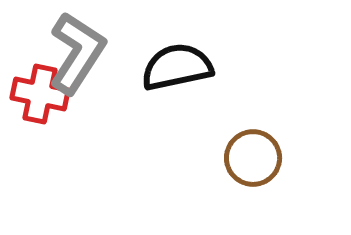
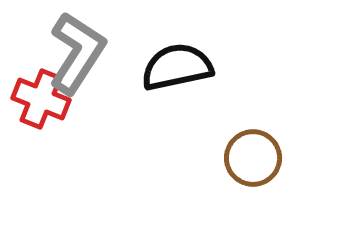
red cross: moved 1 px right, 5 px down; rotated 10 degrees clockwise
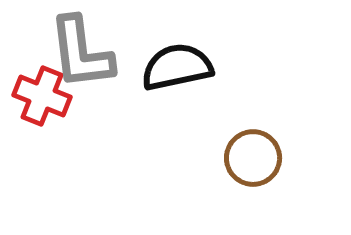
gray L-shape: moved 4 px right; rotated 140 degrees clockwise
red cross: moved 1 px right, 3 px up
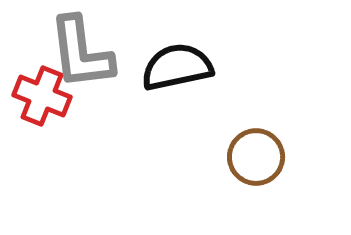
brown circle: moved 3 px right, 1 px up
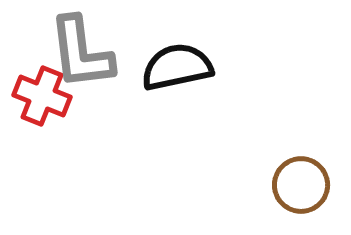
brown circle: moved 45 px right, 28 px down
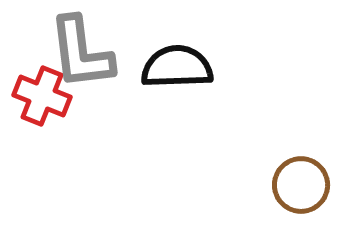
black semicircle: rotated 10 degrees clockwise
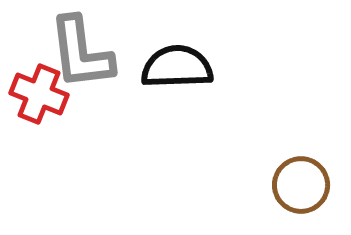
red cross: moved 3 px left, 2 px up
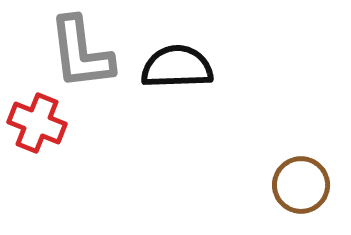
red cross: moved 2 px left, 29 px down
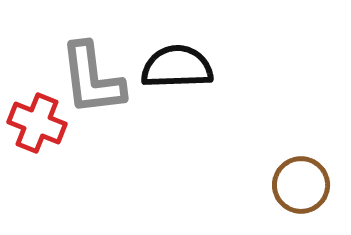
gray L-shape: moved 11 px right, 26 px down
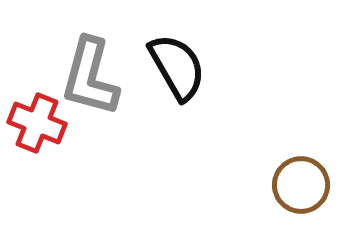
black semicircle: rotated 62 degrees clockwise
gray L-shape: moved 2 px left, 2 px up; rotated 22 degrees clockwise
